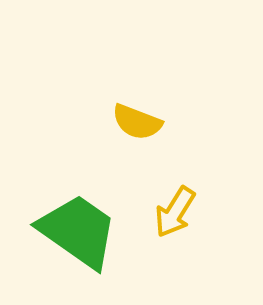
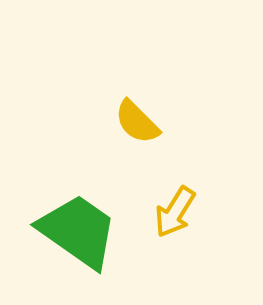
yellow semicircle: rotated 24 degrees clockwise
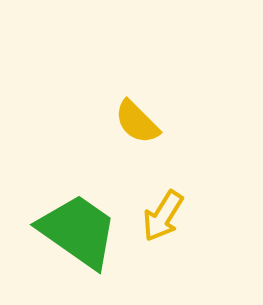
yellow arrow: moved 12 px left, 4 px down
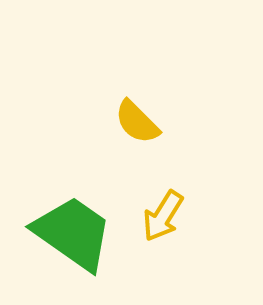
green trapezoid: moved 5 px left, 2 px down
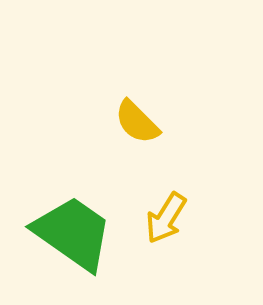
yellow arrow: moved 3 px right, 2 px down
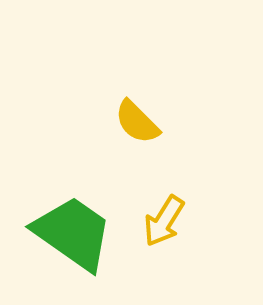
yellow arrow: moved 2 px left, 3 px down
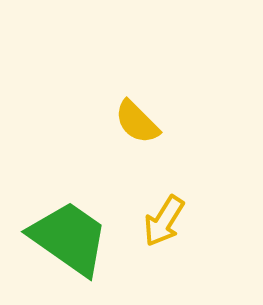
green trapezoid: moved 4 px left, 5 px down
